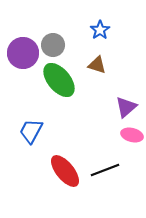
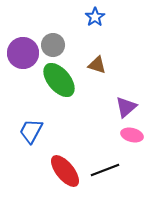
blue star: moved 5 px left, 13 px up
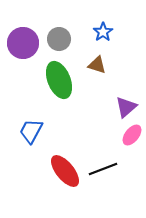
blue star: moved 8 px right, 15 px down
gray circle: moved 6 px right, 6 px up
purple circle: moved 10 px up
green ellipse: rotated 18 degrees clockwise
pink ellipse: rotated 65 degrees counterclockwise
black line: moved 2 px left, 1 px up
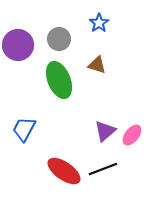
blue star: moved 4 px left, 9 px up
purple circle: moved 5 px left, 2 px down
purple triangle: moved 21 px left, 24 px down
blue trapezoid: moved 7 px left, 2 px up
red ellipse: moved 1 px left; rotated 16 degrees counterclockwise
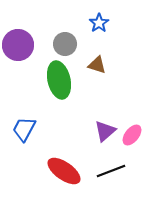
gray circle: moved 6 px right, 5 px down
green ellipse: rotated 9 degrees clockwise
black line: moved 8 px right, 2 px down
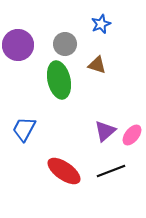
blue star: moved 2 px right, 1 px down; rotated 12 degrees clockwise
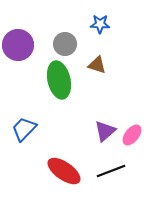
blue star: moved 1 px left; rotated 24 degrees clockwise
blue trapezoid: rotated 16 degrees clockwise
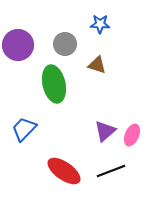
green ellipse: moved 5 px left, 4 px down
pink ellipse: rotated 15 degrees counterclockwise
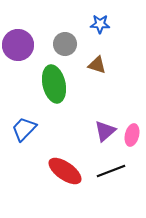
pink ellipse: rotated 10 degrees counterclockwise
red ellipse: moved 1 px right
